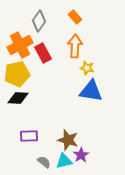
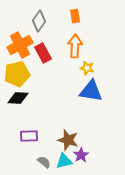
orange rectangle: moved 1 px up; rotated 32 degrees clockwise
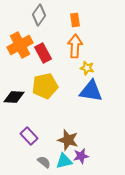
orange rectangle: moved 4 px down
gray diamond: moved 6 px up
yellow pentagon: moved 28 px right, 12 px down
black diamond: moved 4 px left, 1 px up
purple rectangle: rotated 48 degrees clockwise
purple star: moved 1 px down; rotated 21 degrees clockwise
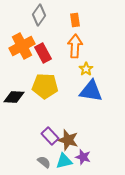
orange cross: moved 2 px right, 1 px down
yellow star: moved 1 px left, 1 px down; rotated 24 degrees clockwise
yellow pentagon: rotated 15 degrees clockwise
purple rectangle: moved 21 px right
purple star: moved 2 px right, 1 px down; rotated 28 degrees clockwise
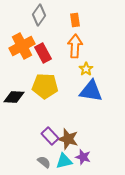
brown star: moved 1 px up
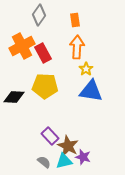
orange arrow: moved 2 px right, 1 px down
brown star: moved 7 px down; rotated 10 degrees clockwise
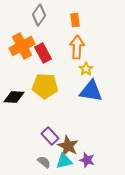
purple star: moved 4 px right, 3 px down
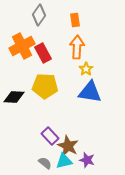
blue triangle: moved 1 px left, 1 px down
gray semicircle: moved 1 px right, 1 px down
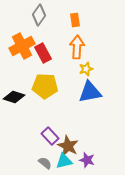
yellow star: rotated 16 degrees clockwise
blue triangle: rotated 20 degrees counterclockwise
black diamond: rotated 15 degrees clockwise
